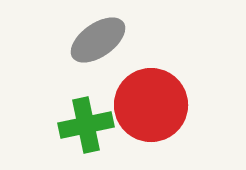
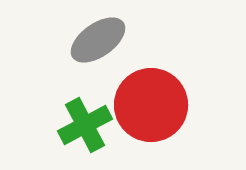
green cross: moved 1 px left; rotated 16 degrees counterclockwise
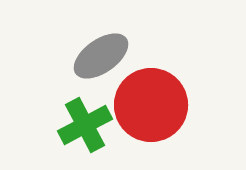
gray ellipse: moved 3 px right, 16 px down
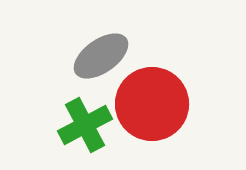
red circle: moved 1 px right, 1 px up
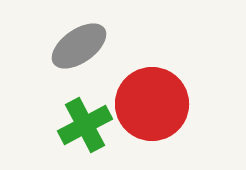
gray ellipse: moved 22 px left, 10 px up
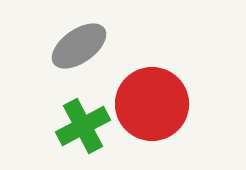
green cross: moved 2 px left, 1 px down
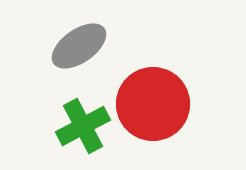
red circle: moved 1 px right
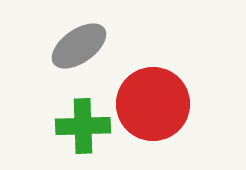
green cross: rotated 26 degrees clockwise
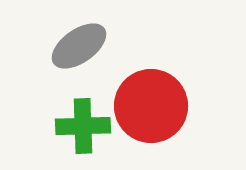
red circle: moved 2 px left, 2 px down
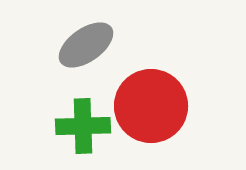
gray ellipse: moved 7 px right, 1 px up
